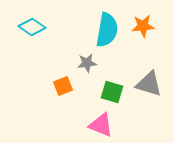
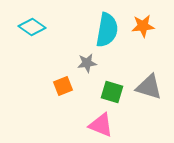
gray triangle: moved 3 px down
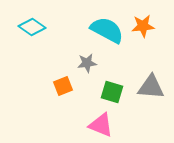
cyan semicircle: rotated 72 degrees counterclockwise
gray triangle: moved 2 px right; rotated 12 degrees counterclockwise
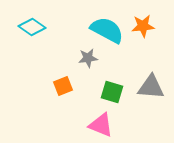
gray star: moved 1 px right, 5 px up
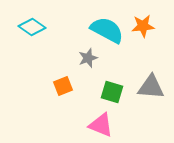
gray star: rotated 12 degrees counterclockwise
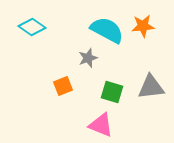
gray triangle: rotated 12 degrees counterclockwise
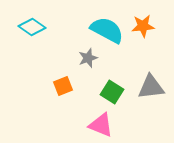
green square: rotated 15 degrees clockwise
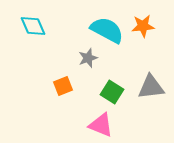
cyan diamond: moved 1 px right, 1 px up; rotated 32 degrees clockwise
